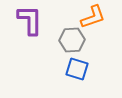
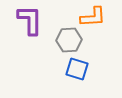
orange L-shape: rotated 16 degrees clockwise
gray hexagon: moved 3 px left
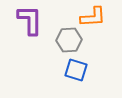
blue square: moved 1 px left, 1 px down
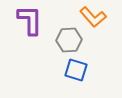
orange L-shape: rotated 52 degrees clockwise
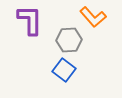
blue square: moved 12 px left; rotated 20 degrees clockwise
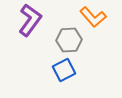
purple L-shape: rotated 36 degrees clockwise
blue square: rotated 25 degrees clockwise
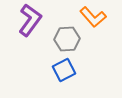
gray hexagon: moved 2 px left, 1 px up
